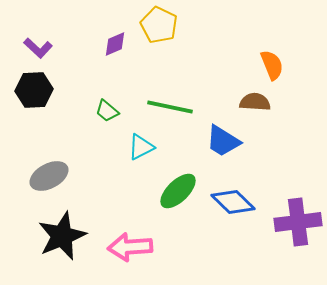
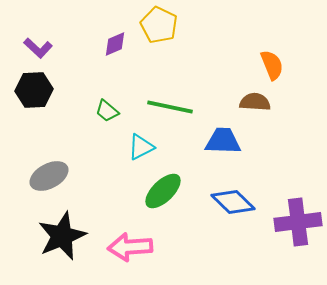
blue trapezoid: rotated 150 degrees clockwise
green ellipse: moved 15 px left
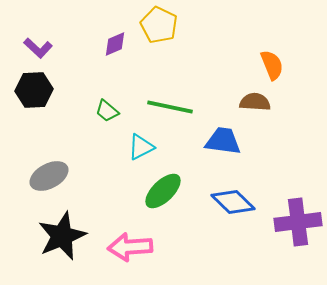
blue trapezoid: rotated 6 degrees clockwise
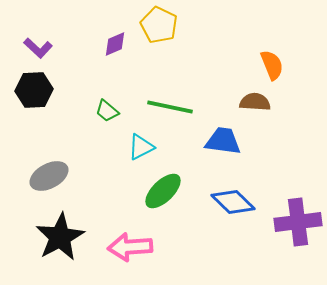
black star: moved 2 px left, 1 px down; rotated 6 degrees counterclockwise
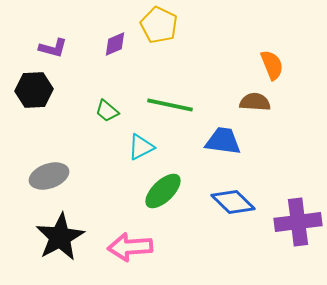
purple L-shape: moved 15 px right; rotated 28 degrees counterclockwise
green line: moved 2 px up
gray ellipse: rotated 9 degrees clockwise
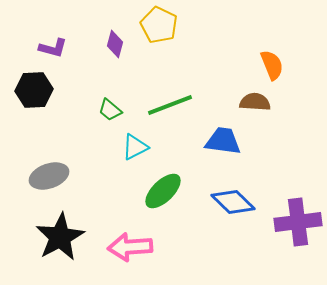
purple diamond: rotated 52 degrees counterclockwise
green line: rotated 33 degrees counterclockwise
green trapezoid: moved 3 px right, 1 px up
cyan triangle: moved 6 px left
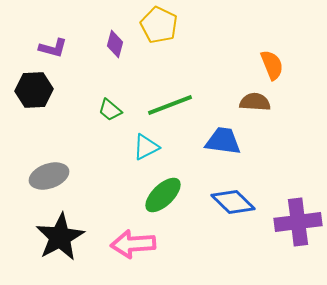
cyan triangle: moved 11 px right
green ellipse: moved 4 px down
pink arrow: moved 3 px right, 3 px up
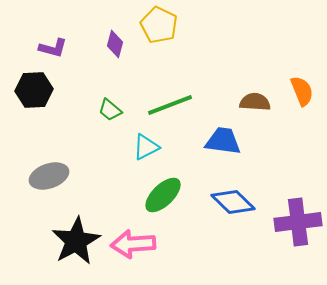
orange semicircle: moved 30 px right, 26 px down
black star: moved 16 px right, 4 px down
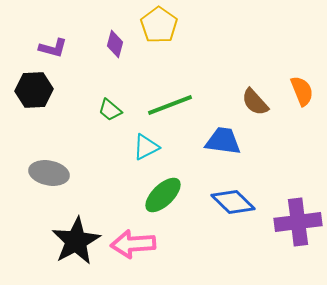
yellow pentagon: rotated 9 degrees clockwise
brown semicircle: rotated 136 degrees counterclockwise
gray ellipse: moved 3 px up; rotated 30 degrees clockwise
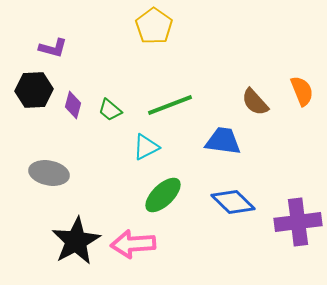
yellow pentagon: moved 5 px left, 1 px down
purple diamond: moved 42 px left, 61 px down
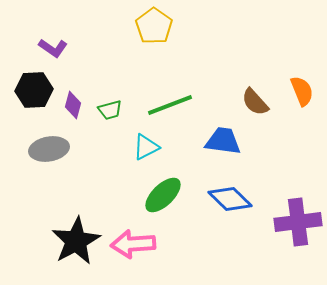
purple L-shape: rotated 20 degrees clockwise
green trapezoid: rotated 55 degrees counterclockwise
gray ellipse: moved 24 px up; rotated 21 degrees counterclockwise
blue diamond: moved 3 px left, 3 px up
